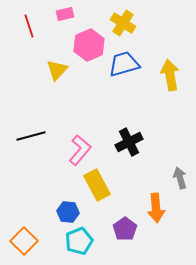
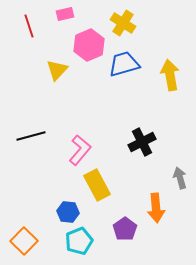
black cross: moved 13 px right
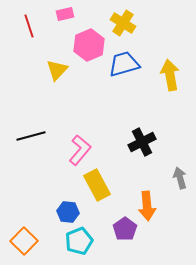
orange arrow: moved 9 px left, 2 px up
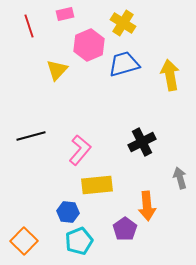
yellow rectangle: rotated 68 degrees counterclockwise
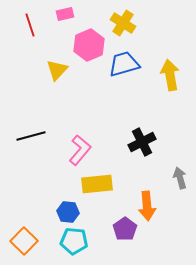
red line: moved 1 px right, 1 px up
yellow rectangle: moved 1 px up
cyan pentagon: moved 5 px left; rotated 28 degrees clockwise
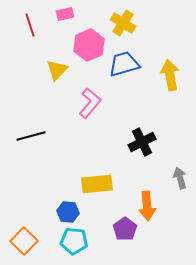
pink L-shape: moved 10 px right, 47 px up
